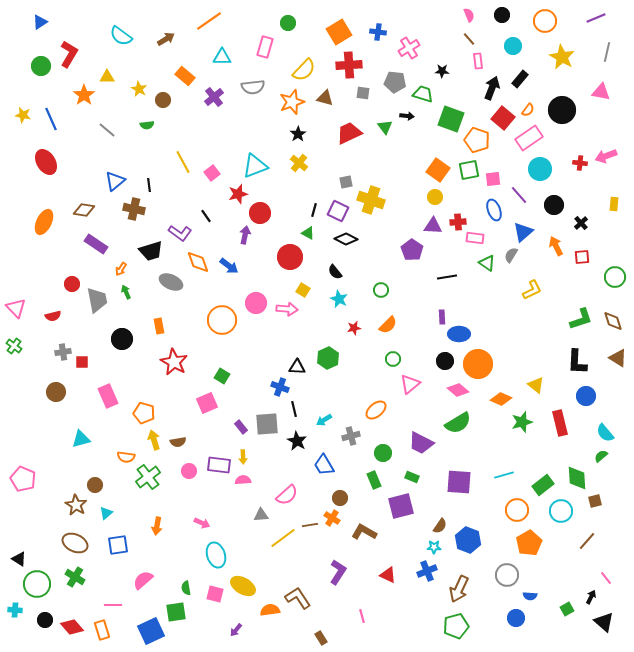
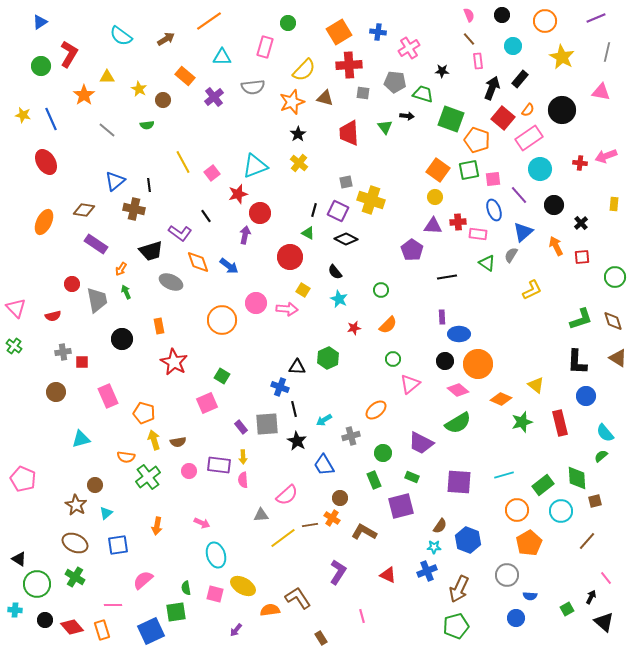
red trapezoid at (349, 133): rotated 68 degrees counterclockwise
pink rectangle at (475, 238): moved 3 px right, 4 px up
pink semicircle at (243, 480): rotated 91 degrees counterclockwise
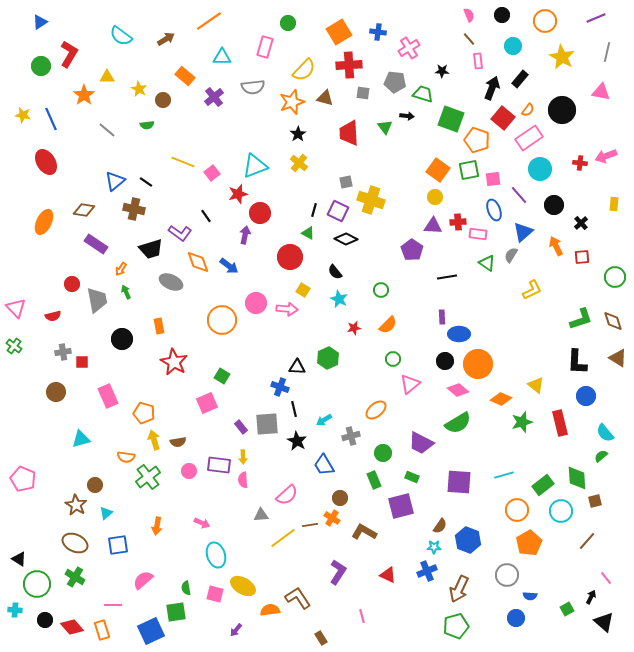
yellow line at (183, 162): rotated 40 degrees counterclockwise
black line at (149, 185): moved 3 px left, 3 px up; rotated 48 degrees counterclockwise
black trapezoid at (151, 251): moved 2 px up
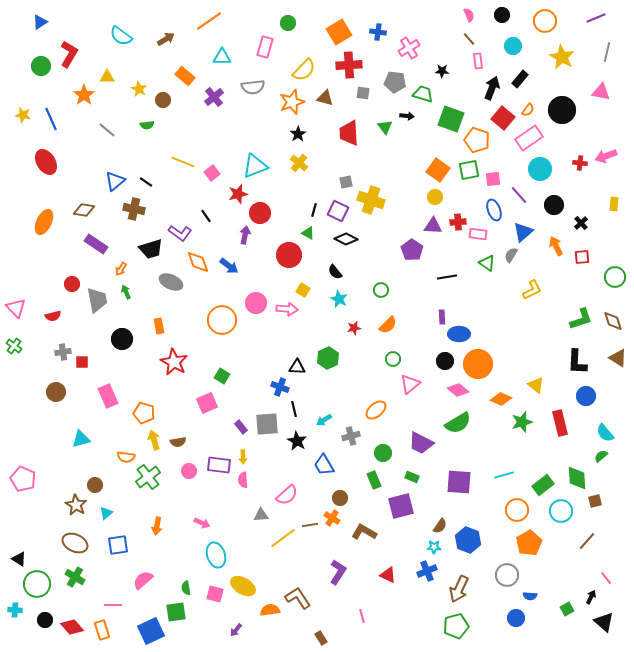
red circle at (290, 257): moved 1 px left, 2 px up
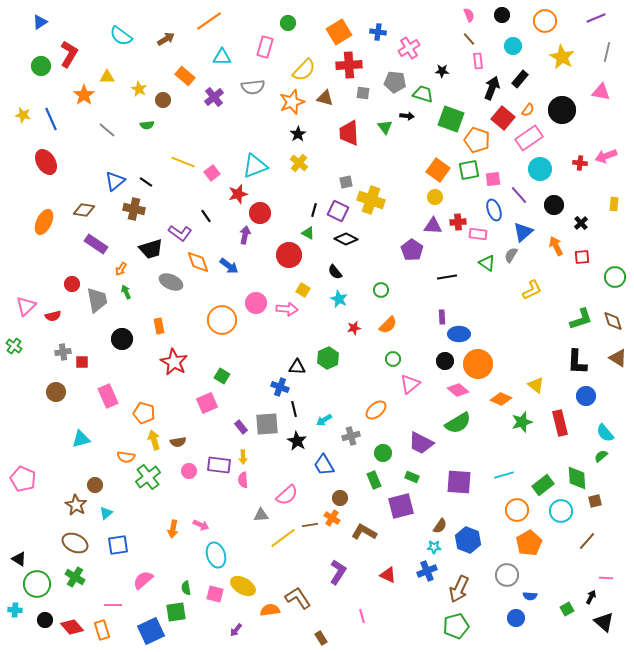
pink triangle at (16, 308): moved 10 px right, 2 px up; rotated 30 degrees clockwise
pink arrow at (202, 523): moved 1 px left, 2 px down
orange arrow at (157, 526): moved 16 px right, 3 px down
pink line at (606, 578): rotated 48 degrees counterclockwise
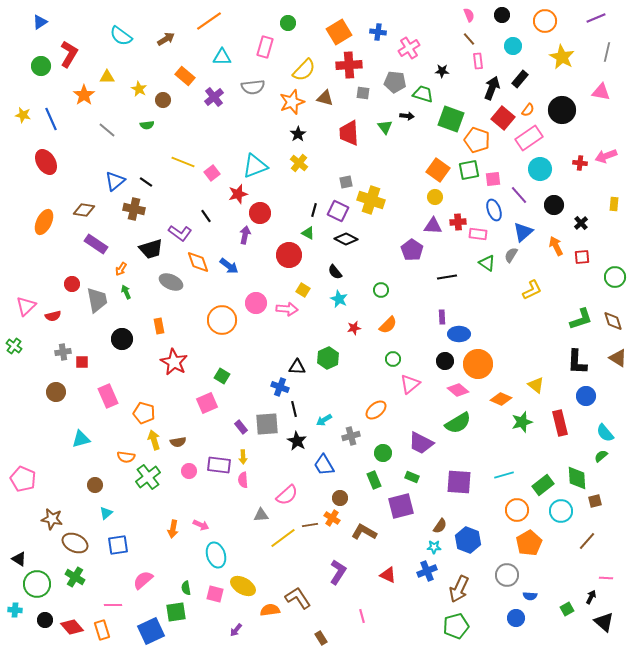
brown star at (76, 505): moved 24 px left, 14 px down; rotated 20 degrees counterclockwise
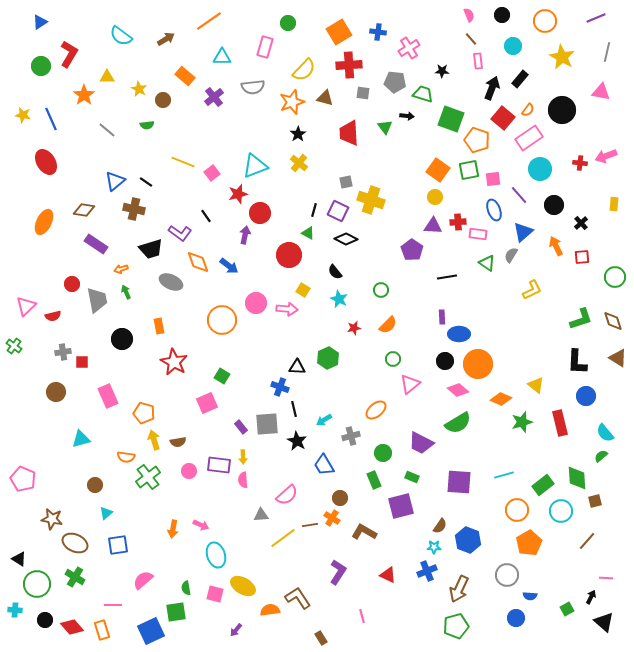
brown line at (469, 39): moved 2 px right
orange arrow at (121, 269): rotated 40 degrees clockwise
